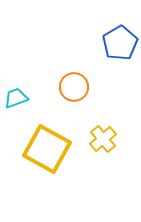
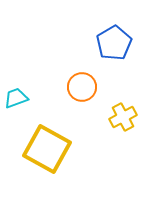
blue pentagon: moved 6 px left
orange circle: moved 8 px right
yellow cross: moved 20 px right, 22 px up; rotated 12 degrees clockwise
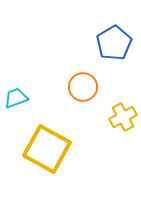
orange circle: moved 1 px right
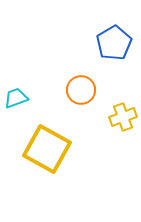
orange circle: moved 2 px left, 3 px down
yellow cross: rotated 8 degrees clockwise
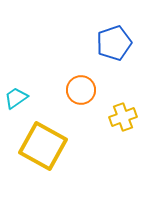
blue pentagon: rotated 12 degrees clockwise
cyan trapezoid: rotated 15 degrees counterclockwise
yellow square: moved 4 px left, 3 px up
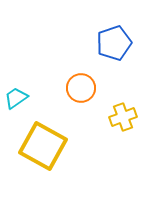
orange circle: moved 2 px up
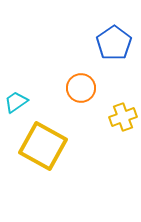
blue pentagon: rotated 16 degrees counterclockwise
cyan trapezoid: moved 4 px down
